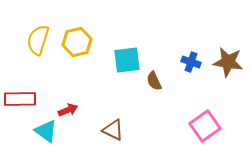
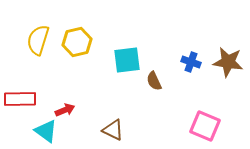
red arrow: moved 3 px left
pink square: rotated 32 degrees counterclockwise
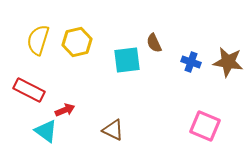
brown semicircle: moved 38 px up
red rectangle: moved 9 px right, 9 px up; rotated 28 degrees clockwise
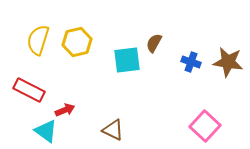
brown semicircle: rotated 54 degrees clockwise
pink square: rotated 20 degrees clockwise
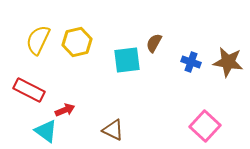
yellow semicircle: rotated 8 degrees clockwise
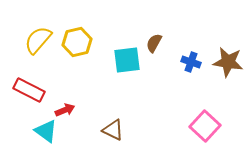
yellow semicircle: rotated 16 degrees clockwise
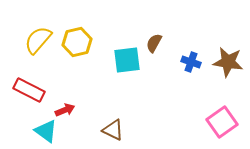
pink square: moved 17 px right, 4 px up; rotated 12 degrees clockwise
